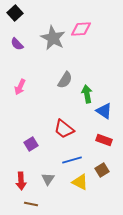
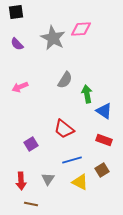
black square: moved 1 px right, 1 px up; rotated 35 degrees clockwise
pink arrow: rotated 42 degrees clockwise
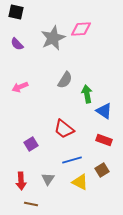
black square: rotated 21 degrees clockwise
gray star: rotated 20 degrees clockwise
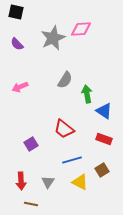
red rectangle: moved 1 px up
gray triangle: moved 3 px down
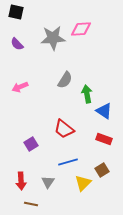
gray star: rotated 20 degrees clockwise
blue line: moved 4 px left, 2 px down
yellow triangle: moved 3 px right, 1 px down; rotated 48 degrees clockwise
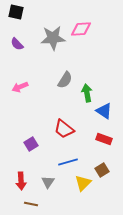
green arrow: moved 1 px up
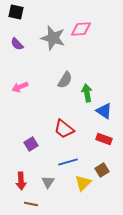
gray star: rotated 20 degrees clockwise
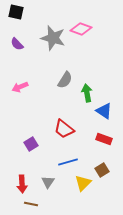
pink diamond: rotated 25 degrees clockwise
red arrow: moved 1 px right, 3 px down
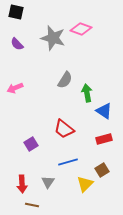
pink arrow: moved 5 px left, 1 px down
red rectangle: rotated 35 degrees counterclockwise
yellow triangle: moved 2 px right, 1 px down
brown line: moved 1 px right, 1 px down
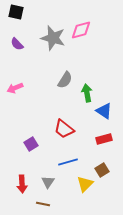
pink diamond: moved 1 px down; rotated 35 degrees counterclockwise
brown line: moved 11 px right, 1 px up
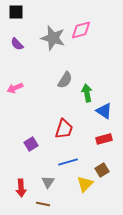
black square: rotated 14 degrees counterclockwise
red trapezoid: rotated 110 degrees counterclockwise
red arrow: moved 1 px left, 4 px down
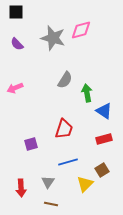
purple square: rotated 16 degrees clockwise
brown line: moved 8 px right
